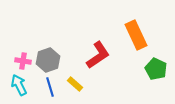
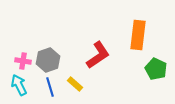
orange rectangle: moved 2 px right; rotated 32 degrees clockwise
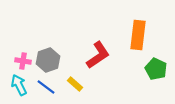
blue line: moved 4 px left; rotated 36 degrees counterclockwise
